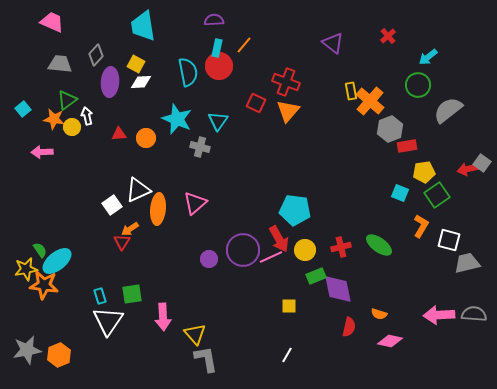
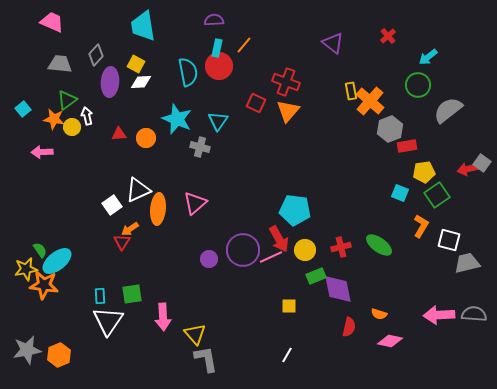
cyan rectangle at (100, 296): rotated 14 degrees clockwise
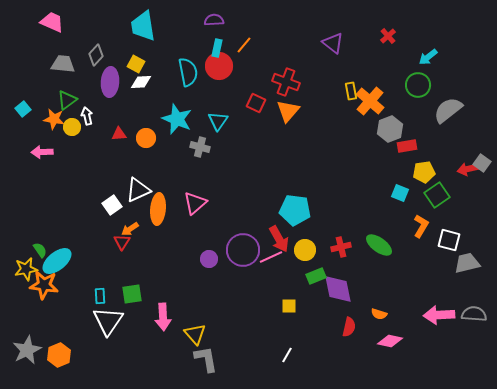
gray trapezoid at (60, 64): moved 3 px right
gray star at (27, 350): rotated 16 degrees counterclockwise
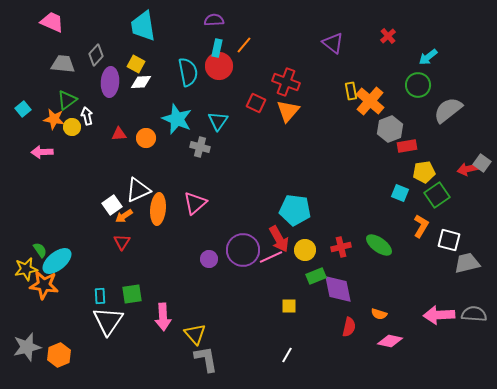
orange arrow at (130, 229): moved 6 px left, 13 px up
gray star at (27, 350): moved 3 px up; rotated 12 degrees clockwise
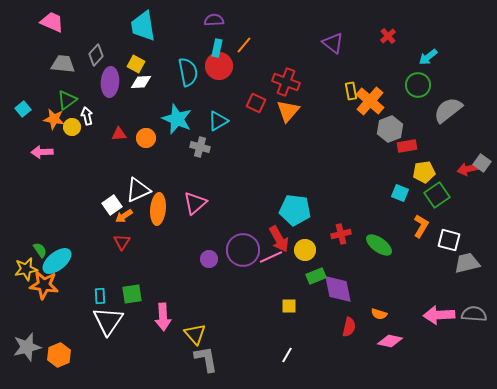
cyan triangle at (218, 121): rotated 25 degrees clockwise
red cross at (341, 247): moved 13 px up
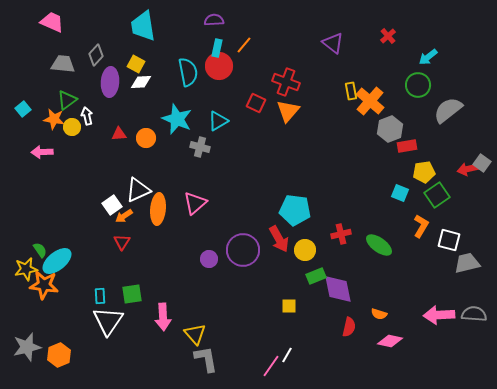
pink line at (271, 257): moved 109 px down; rotated 30 degrees counterclockwise
